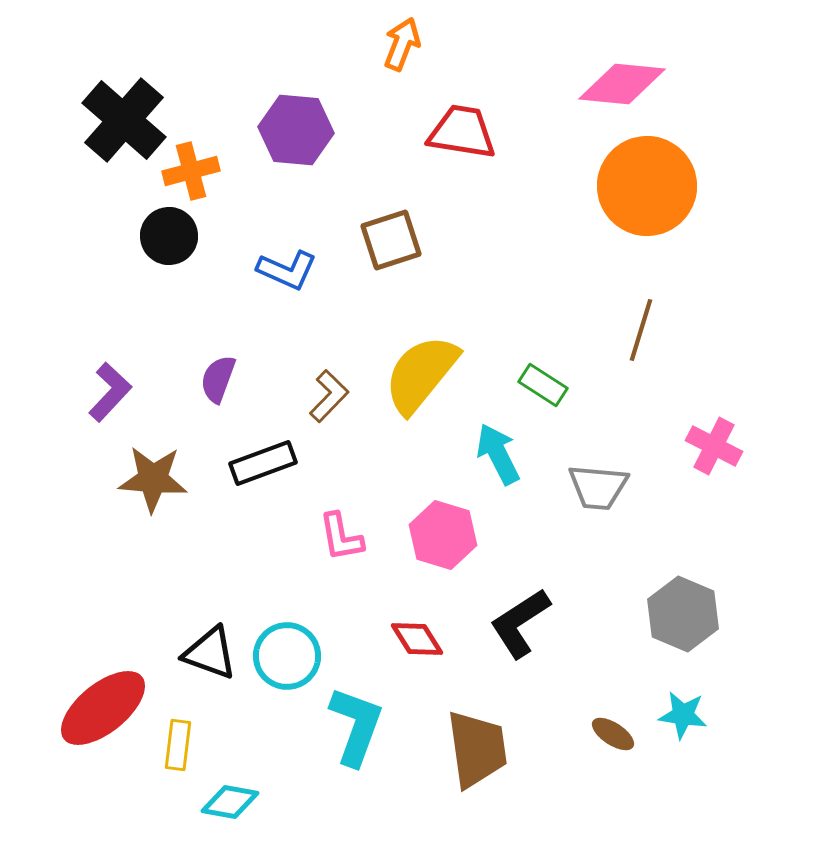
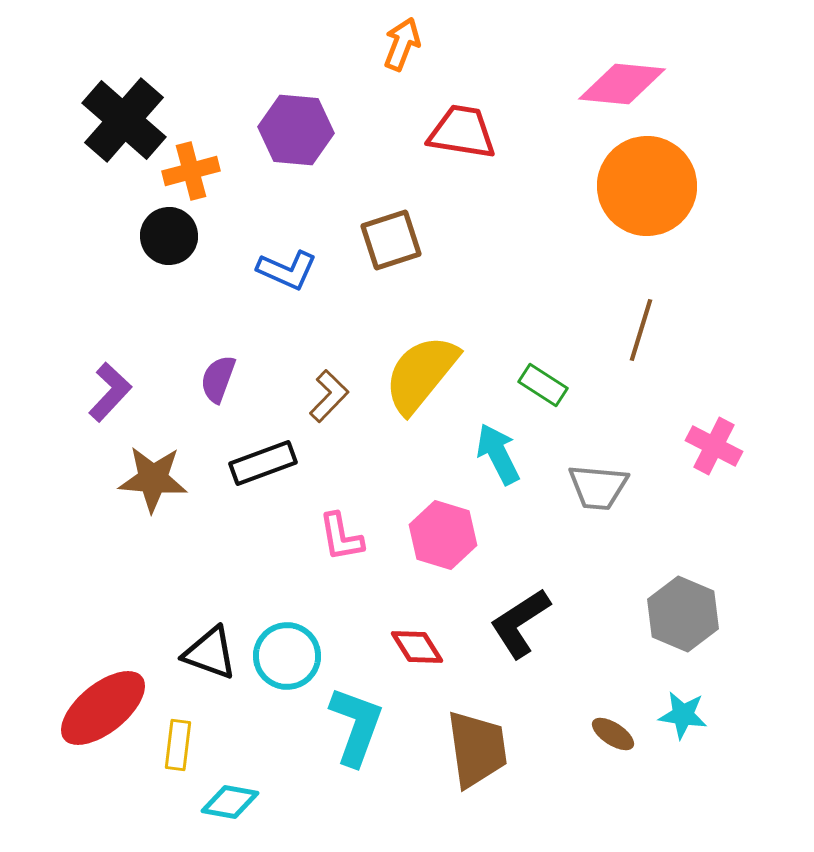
red diamond: moved 8 px down
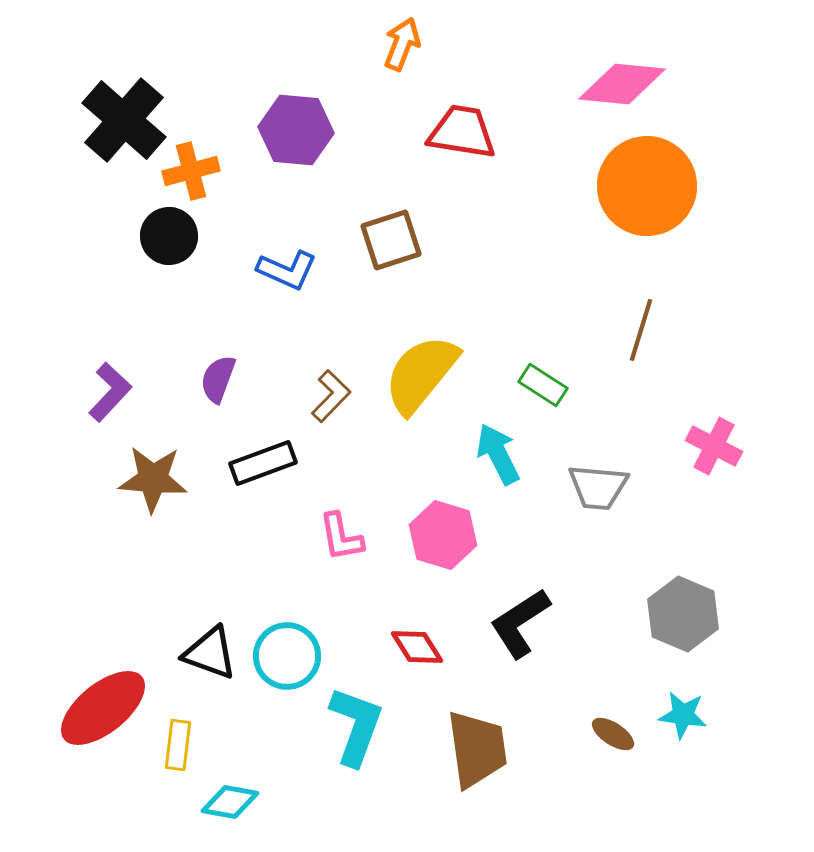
brown L-shape: moved 2 px right
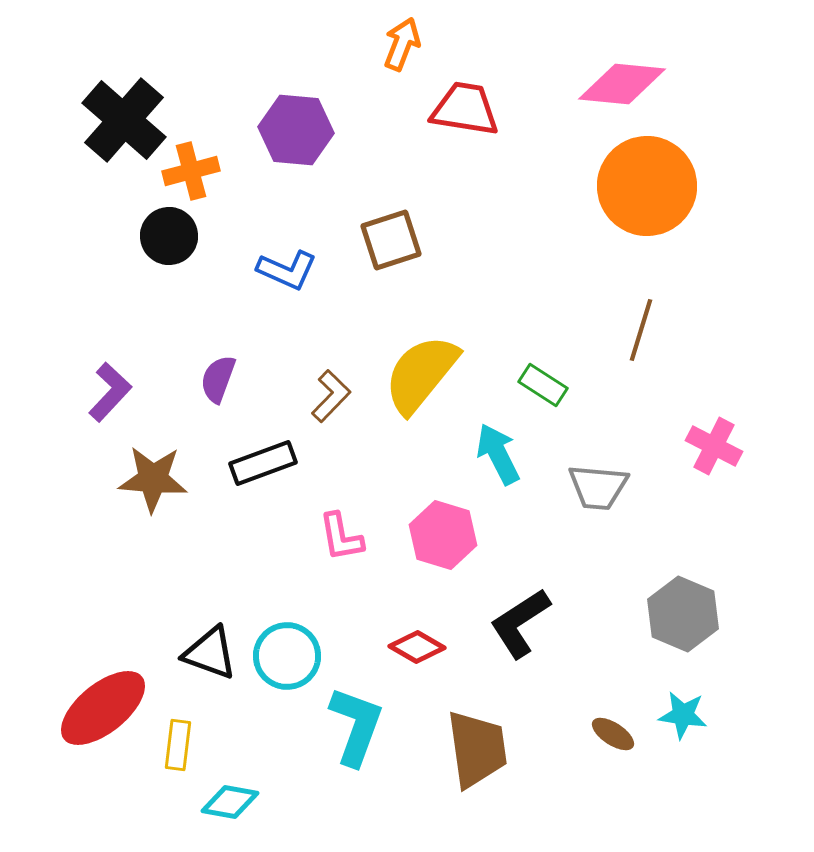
red trapezoid: moved 3 px right, 23 px up
red diamond: rotated 28 degrees counterclockwise
